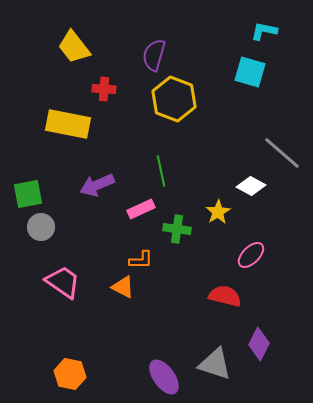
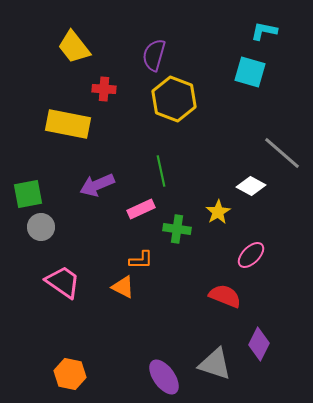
red semicircle: rotated 8 degrees clockwise
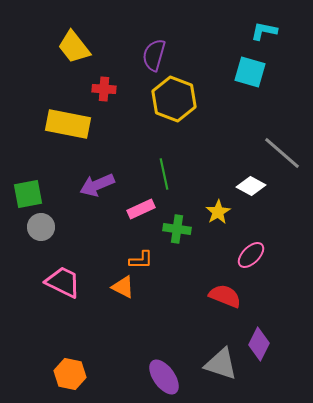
green line: moved 3 px right, 3 px down
pink trapezoid: rotated 9 degrees counterclockwise
gray triangle: moved 6 px right
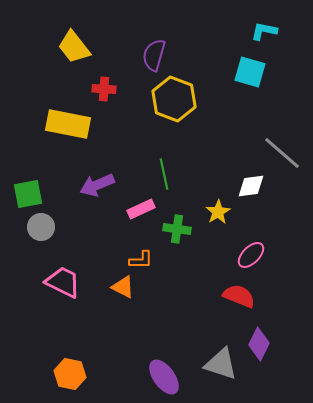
white diamond: rotated 36 degrees counterclockwise
red semicircle: moved 14 px right
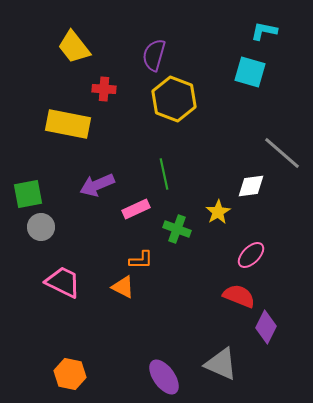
pink rectangle: moved 5 px left
green cross: rotated 12 degrees clockwise
purple diamond: moved 7 px right, 17 px up
gray triangle: rotated 6 degrees clockwise
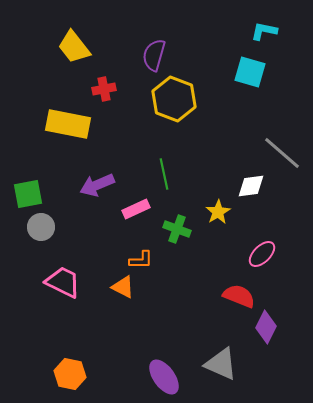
red cross: rotated 15 degrees counterclockwise
pink ellipse: moved 11 px right, 1 px up
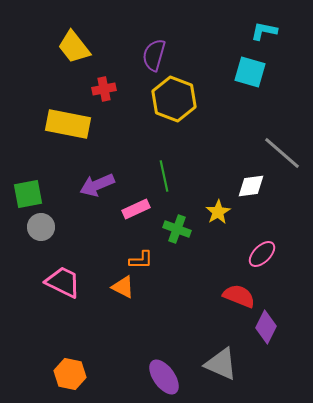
green line: moved 2 px down
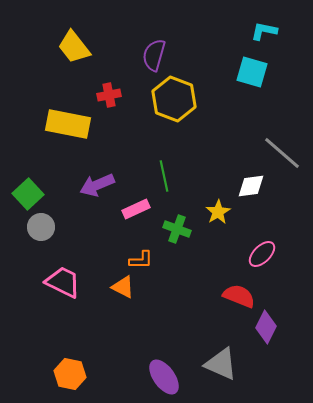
cyan square: moved 2 px right
red cross: moved 5 px right, 6 px down
green square: rotated 32 degrees counterclockwise
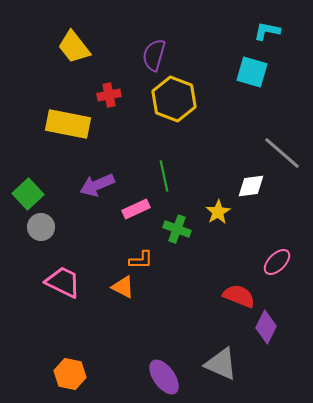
cyan L-shape: moved 3 px right
pink ellipse: moved 15 px right, 8 px down
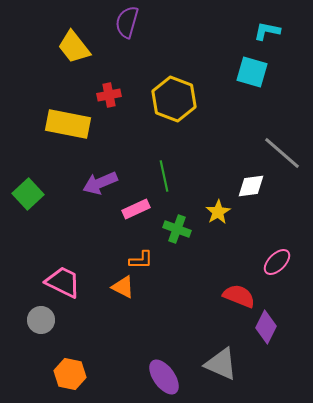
purple semicircle: moved 27 px left, 33 px up
purple arrow: moved 3 px right, 2 px up
gray circle: moved 93 px down
